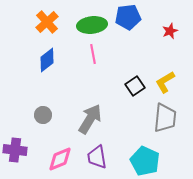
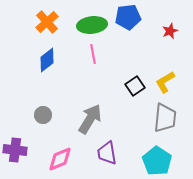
purple trapezoid: moved 10 px right, 4 px up
cyan pentagon: moved 12 px right; rotated 8 degrees clockwise
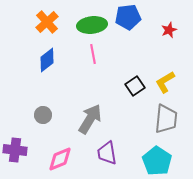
red star: moved 1 px left, 1 px up
gray trapezoid: moved 1 px right, 1 px down
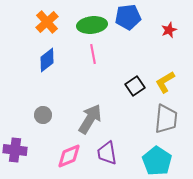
pink diamond: moved 9 px right, 3 px up
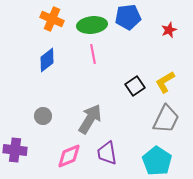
orange cross: moved 5 px right, 3 px up; rotated 25 degrees counterclockwise
gray circle: moved 1 px down
gray trapezoid: rotated 20 degrees clockwise
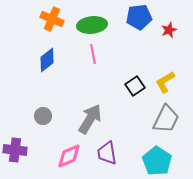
blue pentagon: moved 11 px right
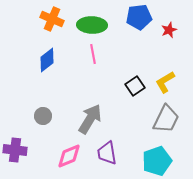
green ellipse: rotated 8 degrees clockwise
cyan pentagon: rotated 20 degrees clockwise
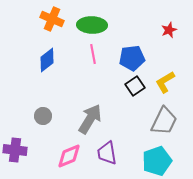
blue pentagon: moved 7 px left, 41 px down
gray trapezoid: moved 2 px left, 2 px down
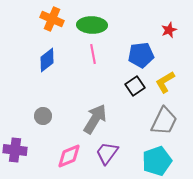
blue pentagon: moved 9 px right, 3 px up
gray arrow: moved 5 px right
purple trapezoid: rotated 45 degrees clockwise
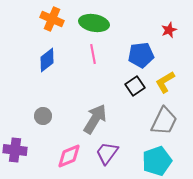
green ellipse: moved 2 px right, 2 px up; rotated 8 degrees clockwise
